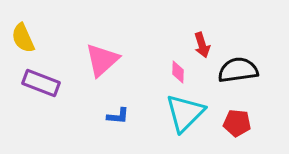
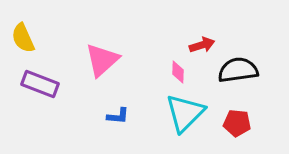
red arrow: rotated 90 degrees counterclockwise
purple rectangle: moved 1 px left, 1 px down
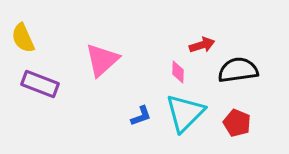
blue L-shape: moved 23 px right; rotated 25 degrees counterclockwise
red pentagon: rotated 16 degrees clockwise
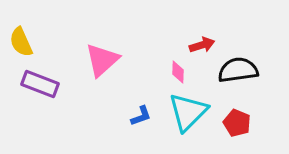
yellow semicircle: moved 2 px left, 4 px down
cyan triangle: moved 3 px right, 1 px up
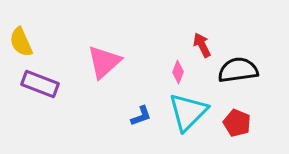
red arrow: rotated 100 degrees counterclockwise
pink triangle: moved 2 px right, 2 px down
pink diamond: rotated 20 degrees clockwise
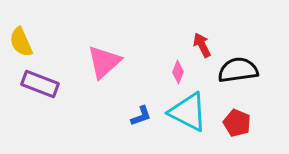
cyan triangle: rotated 48 degrees counterclockwise
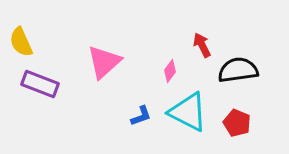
pink diamond: moved 8 px left, 1 px up; rotated 15 degrees clockwise
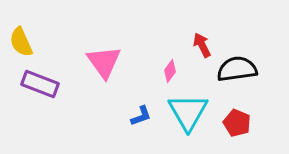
pink triangle: rotated 24 degrees counterclockwise
black semicircle: moved 1 px left, 1 px up
cyan triangle: rotated 33 degrees clockwise
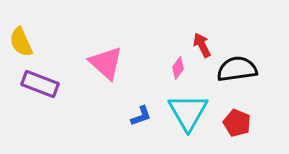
pink triangle: moved 2 px right, 1 px down; rotated 12 degrees counterclockwise
pink diamond: moved 8 px right, 3 px up
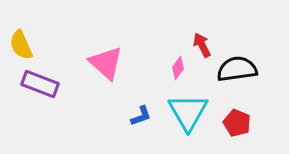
yellow semicircle: moved 3 px down
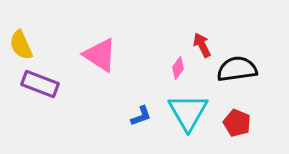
pink triangle: moved 6 px left, 8 px up; rotated 9 degrees counterclockwise
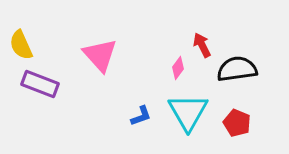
pink triangle: rotated 15 degrees clockwise
